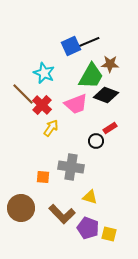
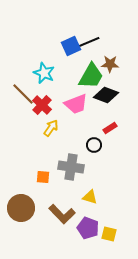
black circle: moved 2 px left, 4 px down
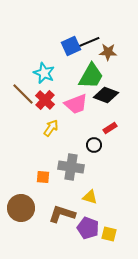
brown star: moved 2 px left, 12 px up
red cross: moved 3 px right, 5 px up
brown L-shape: rotated 152 degrees clockwise
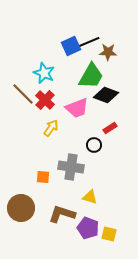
pink trapezoid: moved 1 px right, 4 px down
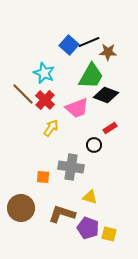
blue square: moved 2 px left, 1 px up; rotated 24 degrees counterclockwise
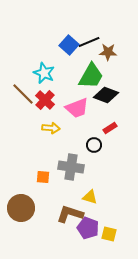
yellow arrow: rotated 60 degrees clockwise
brown L-shape: moved 8 px right
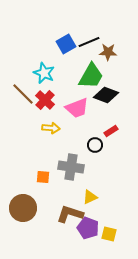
blue square: moved 3 px left, 1 px up; rotated 18 degrees clockwise
red rectangle: moved 1 px right, 3 px down
black circle: moved 1 px right
yellow triangle: rotated 42 degrees counterclockwise
brown circle: moved 2 px right
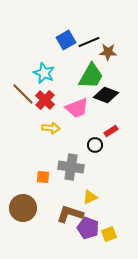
blue square: moved 4 px up
yellow square: rotated 35 degrees counterclockwise
